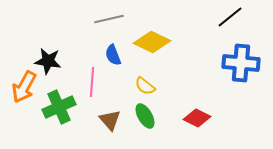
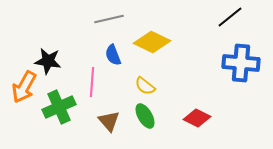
brown triangle: moved 1 px left, 1 px down
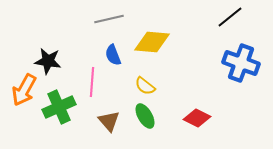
yellow diamond: rotated 21 degrees counterclockwise
blue cross: rotated 15 degrees clockwise
orange arrow: moved 3 px down
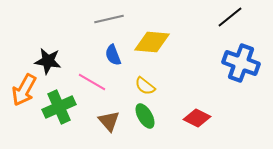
pink line: rotated 64 degrees counterclockwise
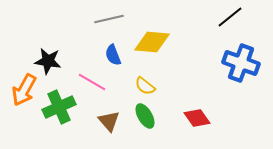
red diamond: rotated 28 degrees clockwise
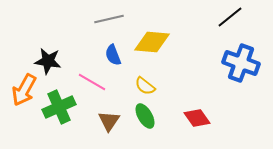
brown triangle: rotated 15 degrees clockwise
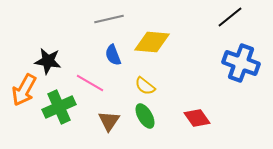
pink line: moved 2 px left, 1 px down
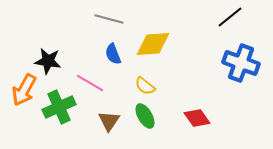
gray line: rotated 28 degrees clockwise
yellow diamond: moved 1 px right, 2 px down; rotated 9 degrees counterclockwise
blue semicircle: moved 1 px up
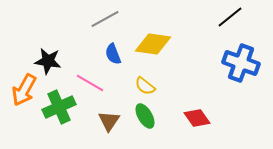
gray line: moved 4 px left; rotated 44 degrees counterclockwise
yellow diamond: rotated 12 degrees clockwise
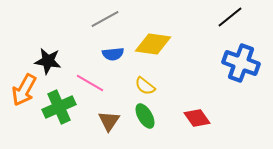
blue semicircle: rotated 75 degrees counterclockwise
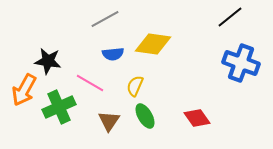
yellow semicircle: moved 10 px left; rotated 75 degrees clockwise
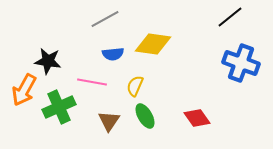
pink line: moved 2 px right, 1 px up; rotated 20 degrees counterclockwise
